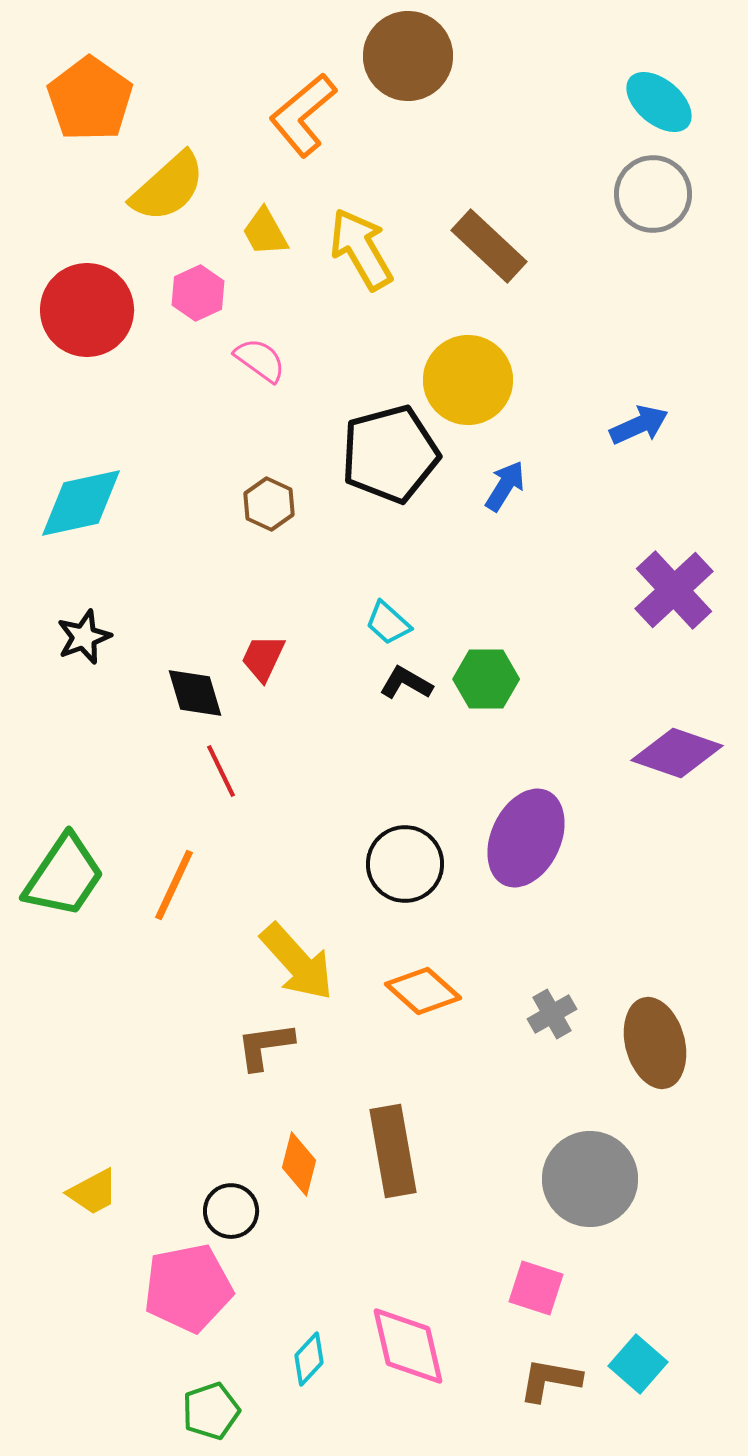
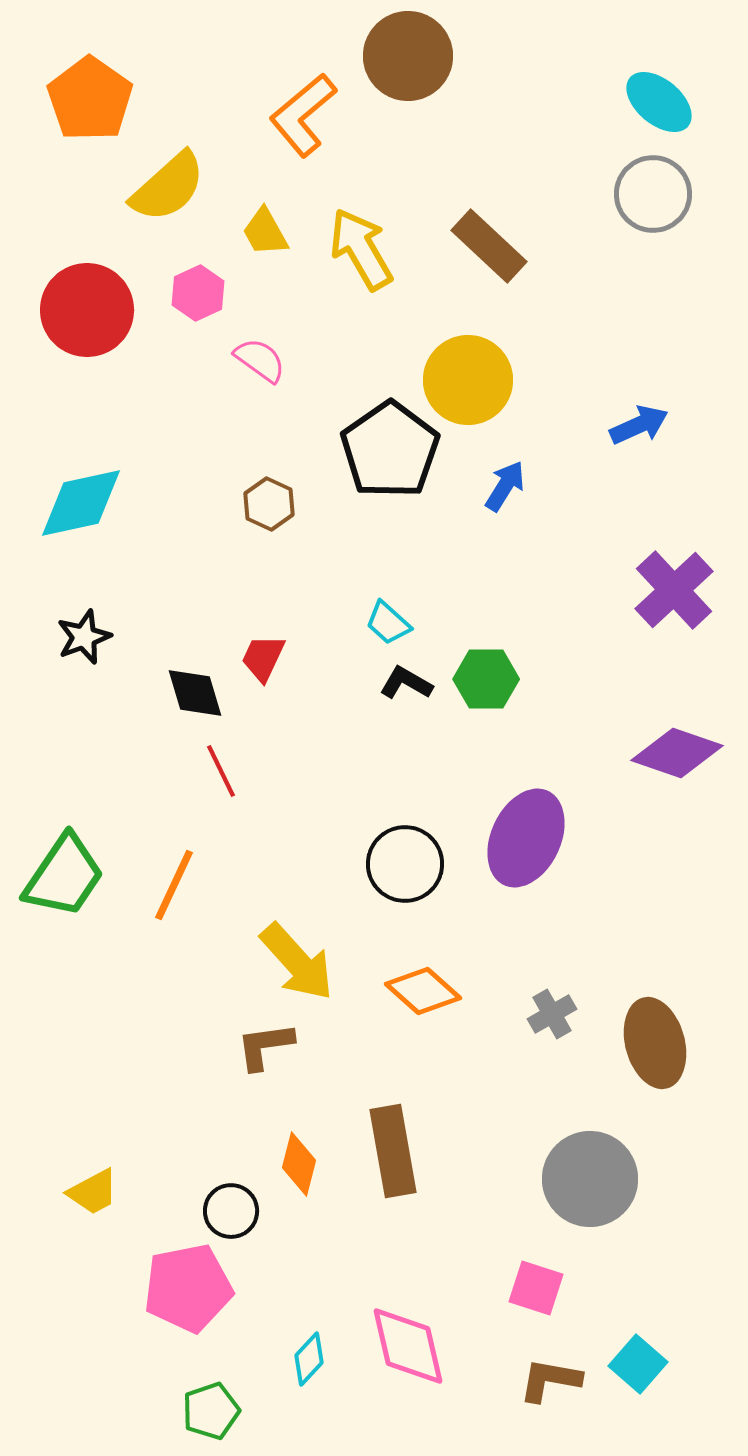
black pentagon at (390, 454): moved 4 px up; rotated 20 degrees counterclockwise
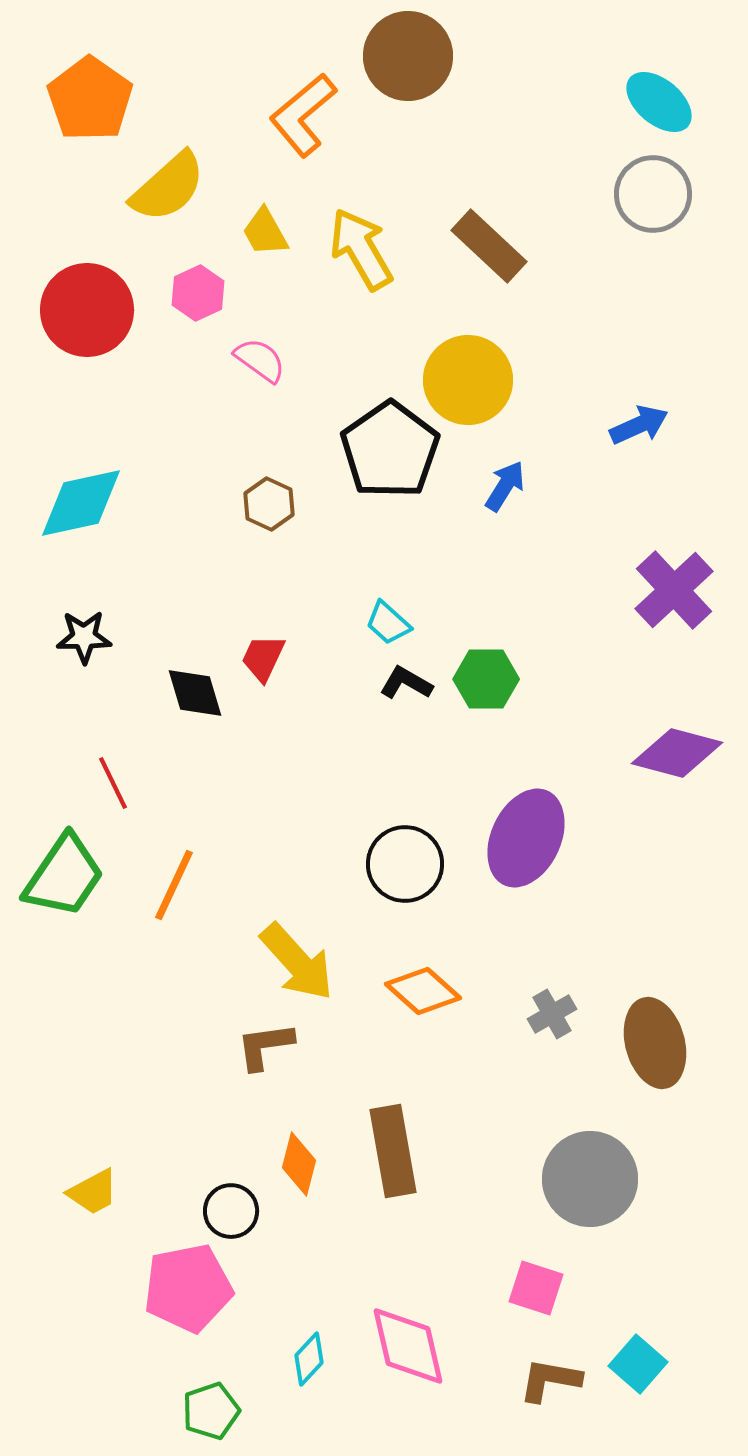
black star at (84, 637): rotated 20 degrees clockwise
purple diamond at (677, 753): rotated 4 degrees counterclockwise
red line at (221, 771): moved 108 px left, 12 px down
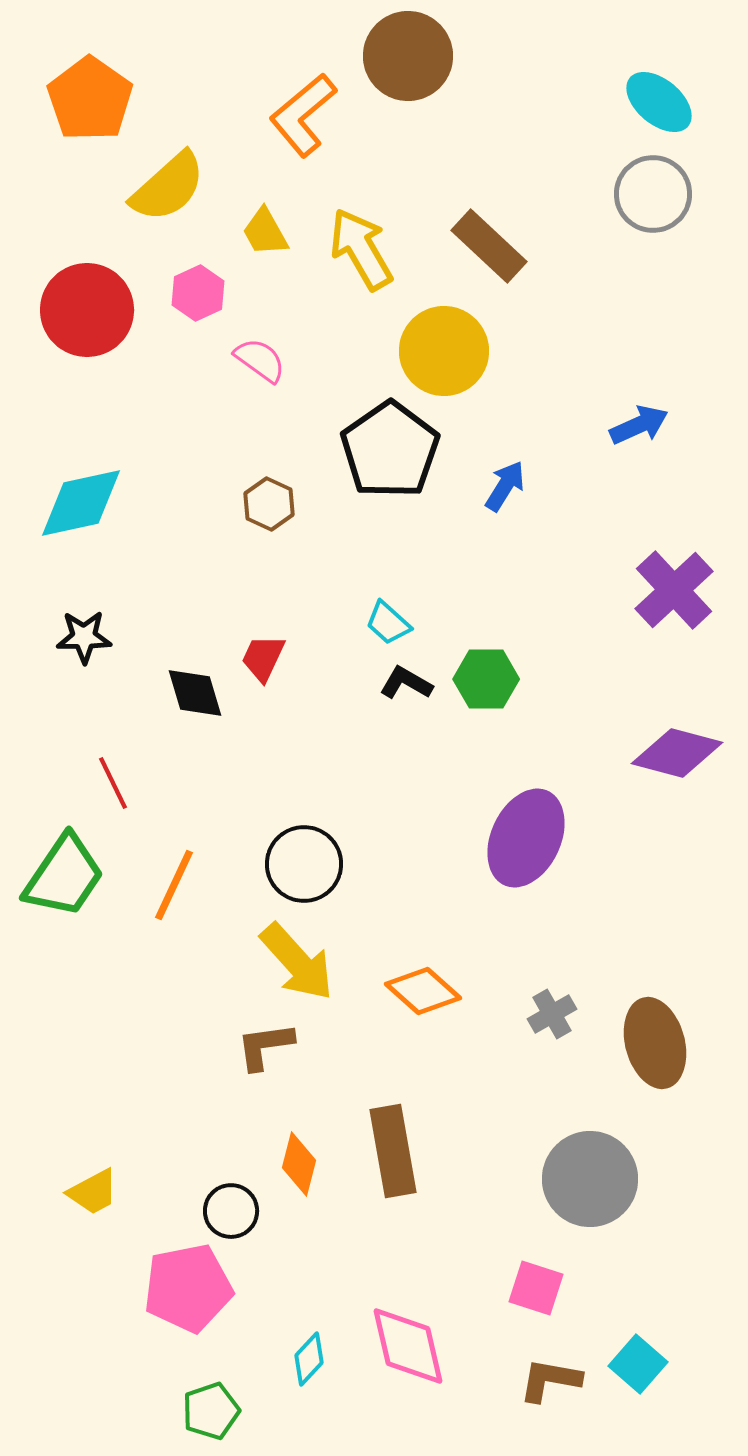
yellow circle at (468, 380): moved 24 px left, 29 px up
black circle at (405, 864): moved 101 px left
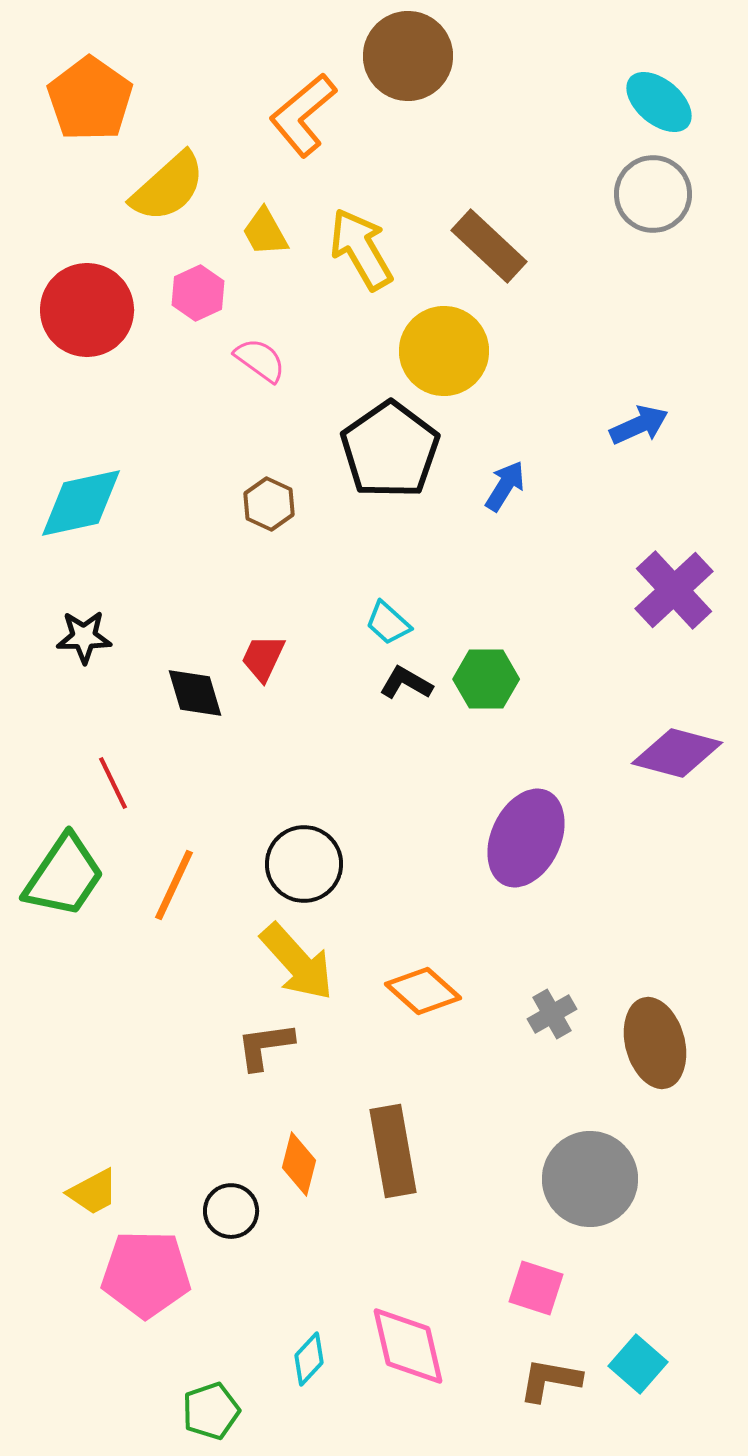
pink pentagon at (188, 1288): moved 42 px left, 14 px up; rotated 12 degrees clockwise
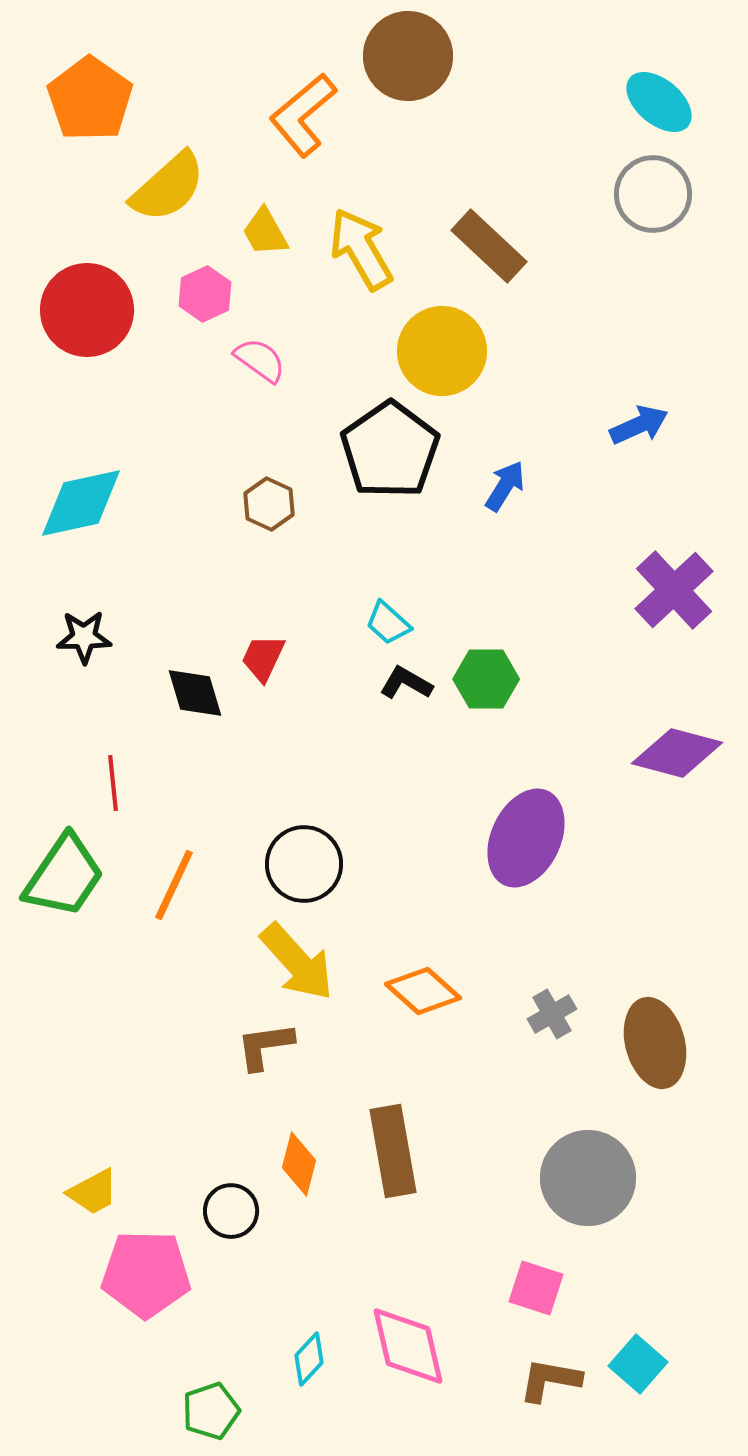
pink hexagon at (198, 293): moved 7 px right, 1 px down
yellow circle at (444, 351): moved 2 px left
red line at (113, 783): rotated 20 degrees clockwise
gray circle at (590, 1179): moved 2 px left, 1 px up
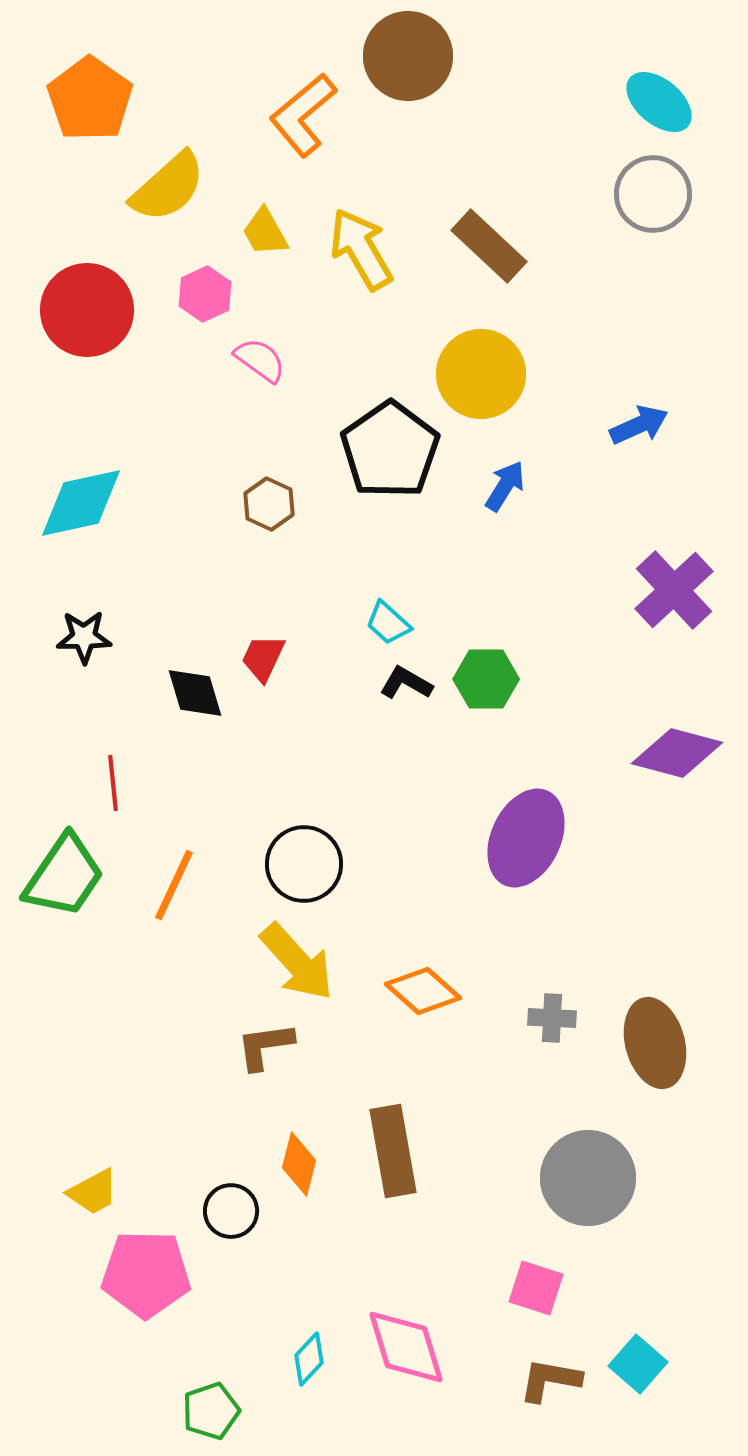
yellow circle at (442, 351): moved 39 px right, 23 px down
gray cross at (552, 1014): moved 4 px down; rotated 33 degrees clockwise
pink diamond at (408, 1346): moved 2 px left, 1 px down; rotated 4 degrees counterclockwise
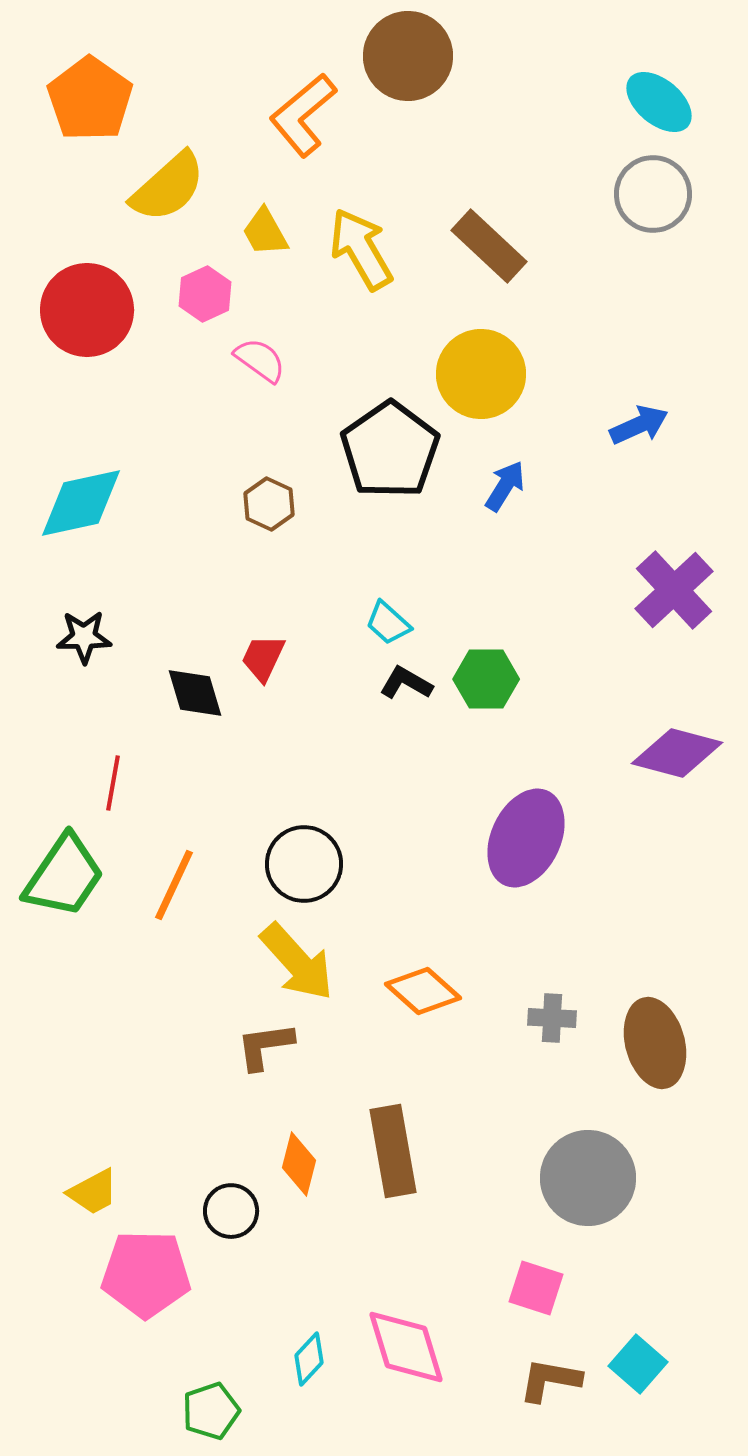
red line at (113, 783): rotated 16 degrees clockwise
